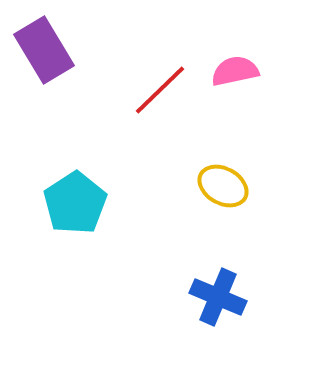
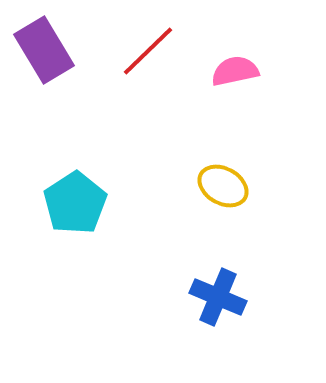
red line: moved 12 px left, 39 px up
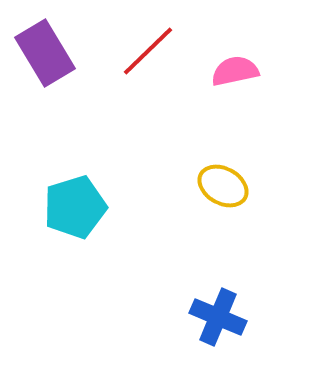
purple rectangle: moved 1 px right, 3 px down
cyan pentagon: moved 4 px down; rotated 16 degrees clockwise
blue cross: moved 20 px down
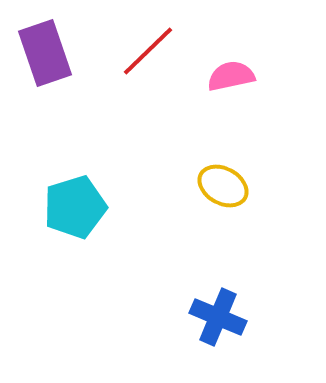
purple rectangle: rotated 12 degrees clockwise
pink semicircle: moved 4 px left, 5 px down
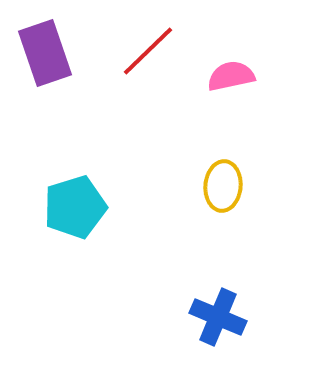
yellow ellipse: rotated 66 degrees clockwise
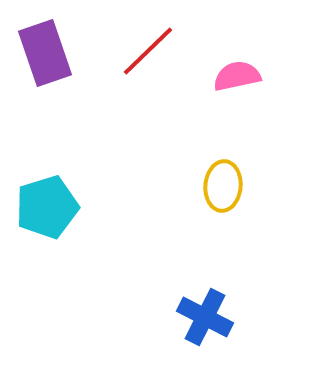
pink semicircle: moved 6 px right
cyan pentagon: moved 28 px left
blue cross: moved 13 px left; rotated 4 degrees clockwise
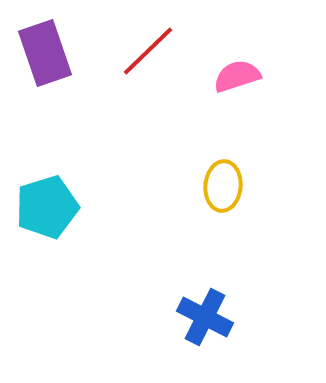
pink semicircle: rotated 6 degrees counterclockwise
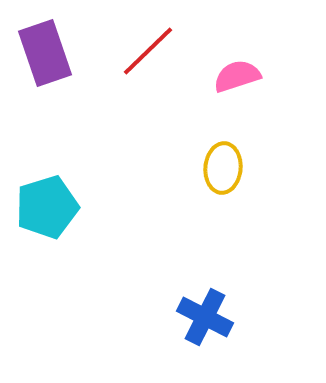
yellow ellipse: moved 18 px up
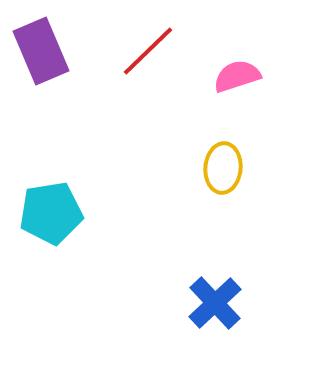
purple rectangle: moved 4 px left, 2 px up; rotated 4 degrees counterclockwise
cyan pentagon: moved 4 px right, 6 px down; rotated 8 degrees clockwise
blue cross: moved 10 px right, 14 px up; rotated 20 degrees clockwise
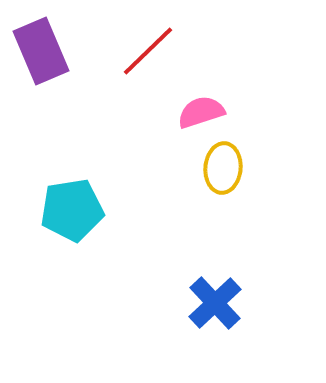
pink semicircle: moved 36 px left, 36 px down
cyan pentagon: moved 21 px right, 3 px up
